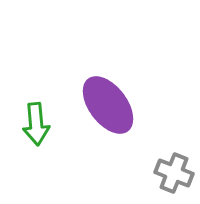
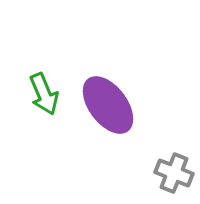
green arrow: moved 8 px right, 30 px up; rotated 18 degrees counterclockwise
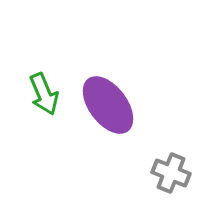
gray cross: moved 3 px left
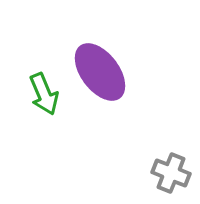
purple ellipse: moved 8 px left, 33 px up
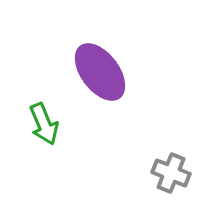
green arrow: moved 30 px down
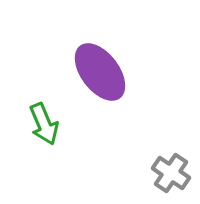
gray cross: rotated 12 degrees clockwise
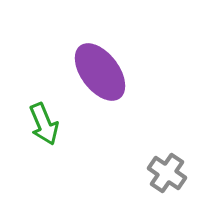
gray cross: moved 4 px left
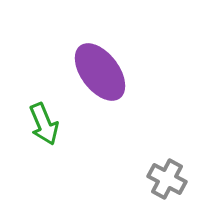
gray cross: moved 6 px down; rotated 6 degrees counterclockwise
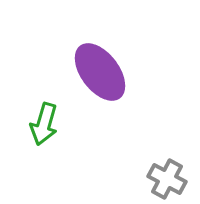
green arrow: rotated 39 degrees clockwise
